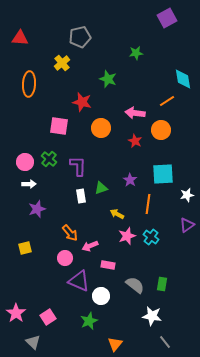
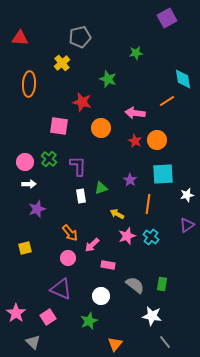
orange circle at (161, 130): moved 4 px left, 10 px down
pink arrow at (90, 246): moved 2 px right, 1 px up; rotated 21 degrees counterclockwise
pink circle at (65, 258): moved 3 px right
purple triangle at (79, 281): moved 18 px left, 8 px down
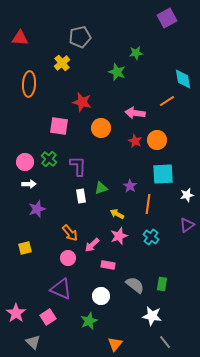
green star at (108, 79): moved 9 px right, 7 px up
purple star at (130, 180): moved 6 px down
pink star at (127, 236): moved 8 px left
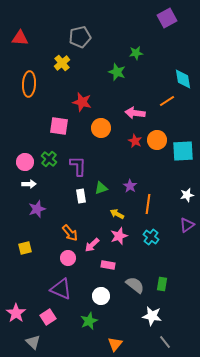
cyan square at (163, 174): moved 20 px right, 23 px up
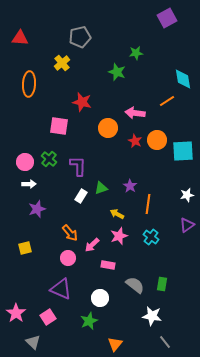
orange circle at (101, 128): moved 7 px right
white rectangle at (81, 196): rotated 40 degrees clockwise
white circle at (101, 296): moved 1 px left, 2 px down
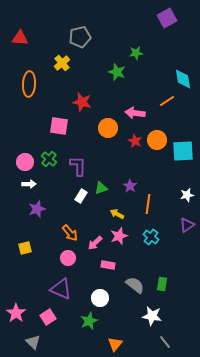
pink arrow at (92, 245): moved 3 px right, 2 px up
